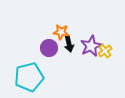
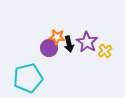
orange star: moved 4 px left, 5 px down
purple star: moved 4 px left, 4 px up; rotated 15 degrees counterclockwise
cyan pentagon: moved 1 px left, 1 px down
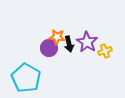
yellow cross: rotated 16 degrees clockwise
cyan pentagon: moved 2 px left; rotated 28 degrees counterclockwise
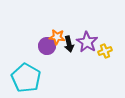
purple circle: moved 2 px left, 2 px up
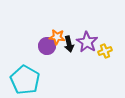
cyan pentagon: moved 1 px left, 2 px down
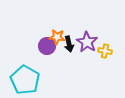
yellow cross: rotated 32 degrees clockwise
